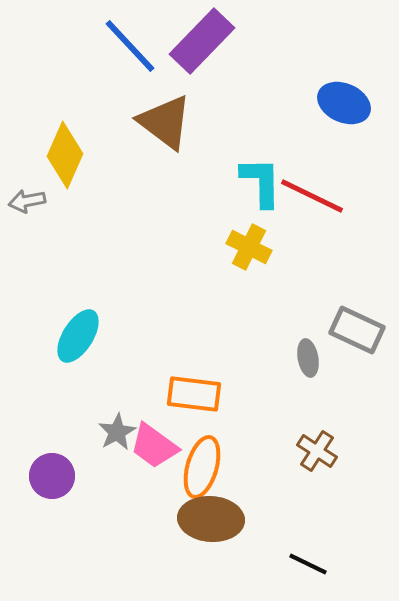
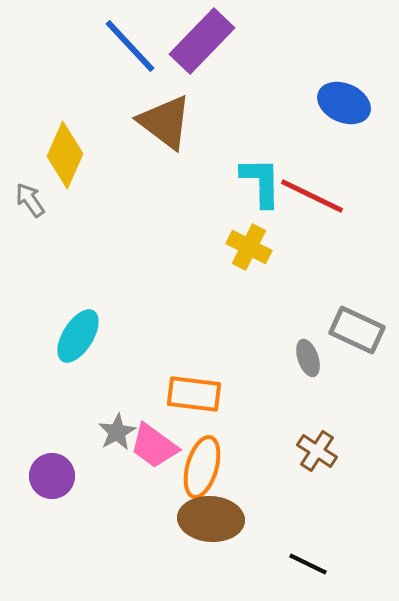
gray arrow: moved 3 px right, 1 px up; rotated 66 degrees clockwise
gray ellipse: rotated 9 degrees counterclockwise
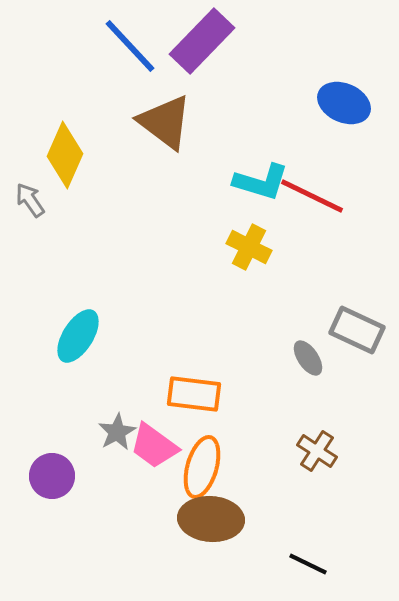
cyan L-shape: rotated 108 degrees clockwise
gray ellipse: rotated 15 degrees counterclockwise
